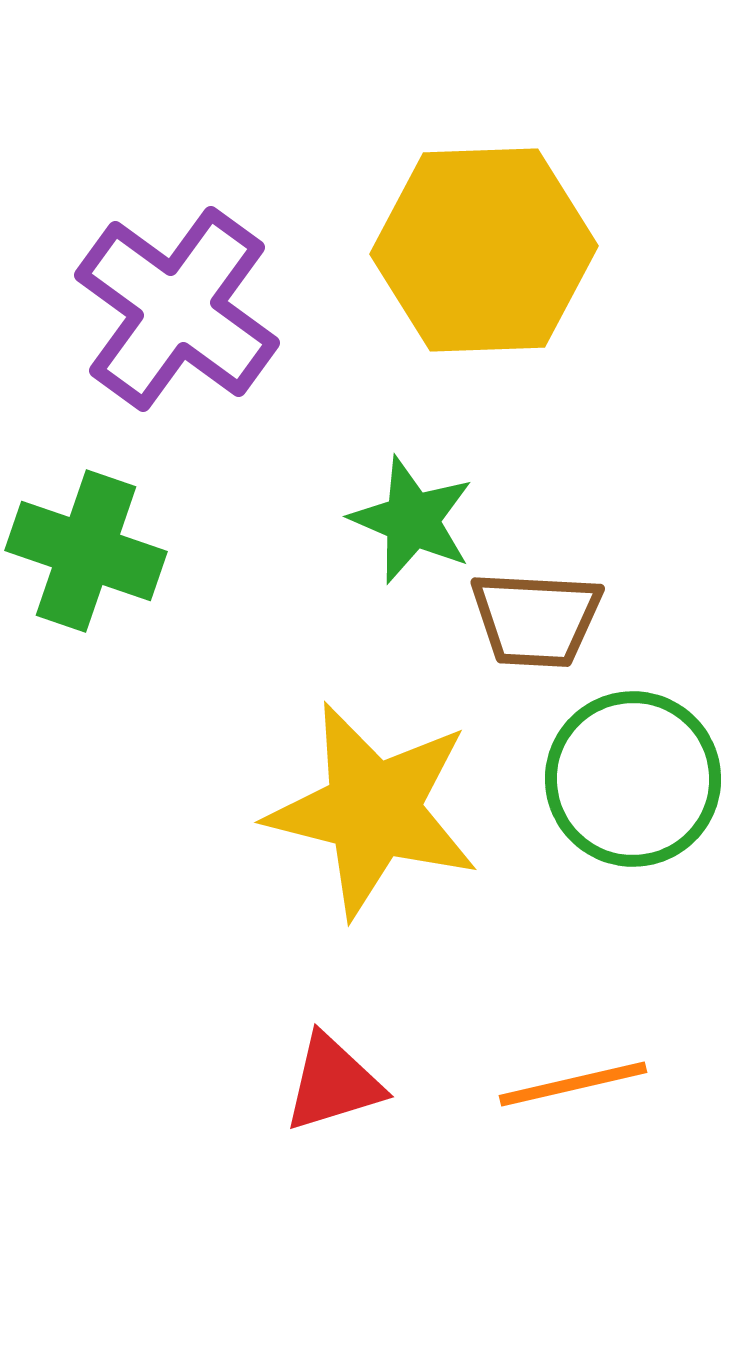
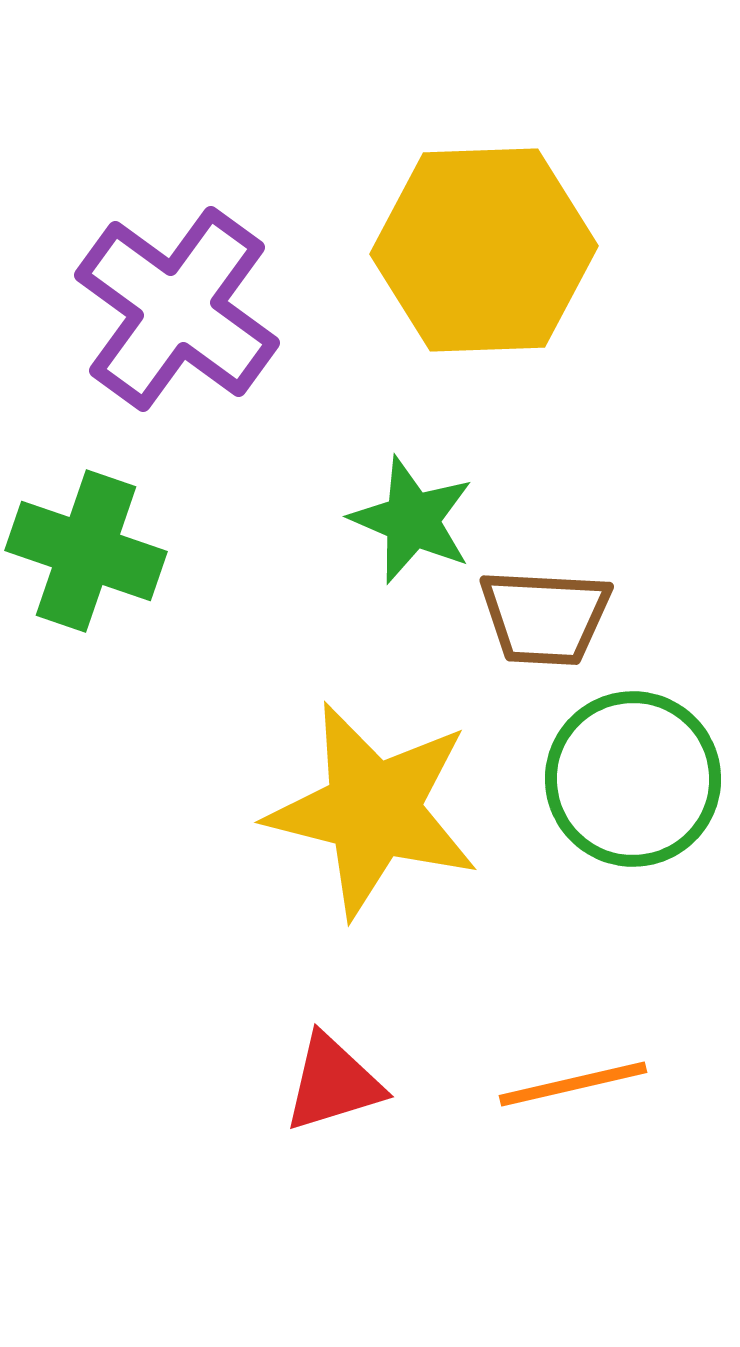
brown trapezoid: moved 9 px right, 2 px up
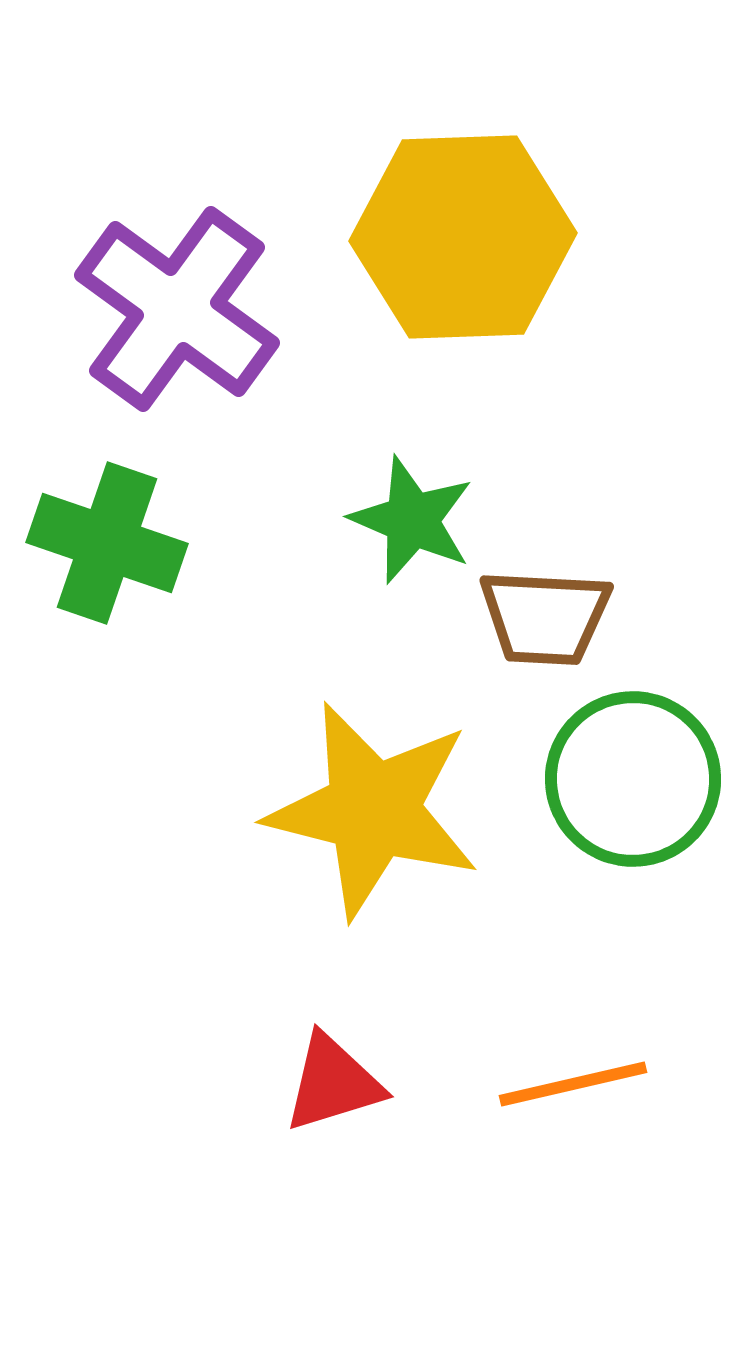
yellow hexagon: moved 21 px left, 13 px up
green cross: moved 21 px right, 8 px up
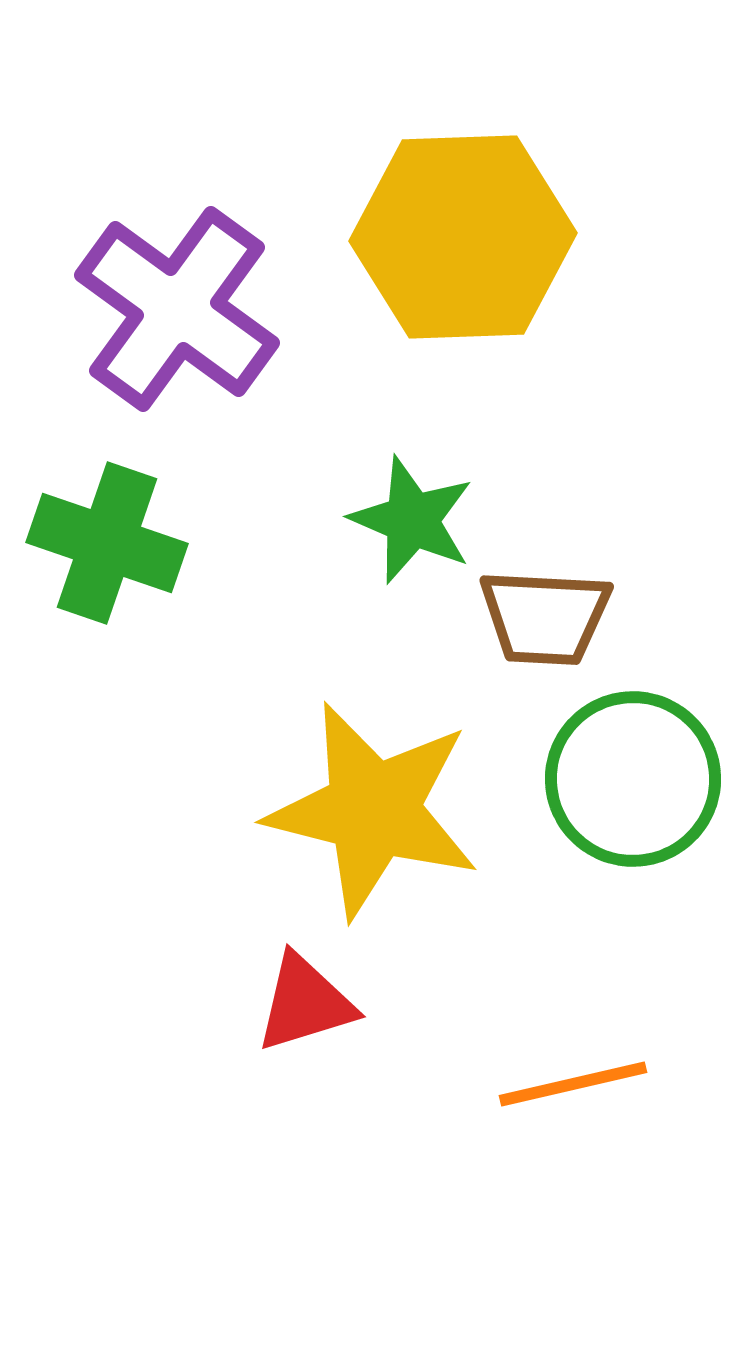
red triangle: moved 28 px left, 80 px up
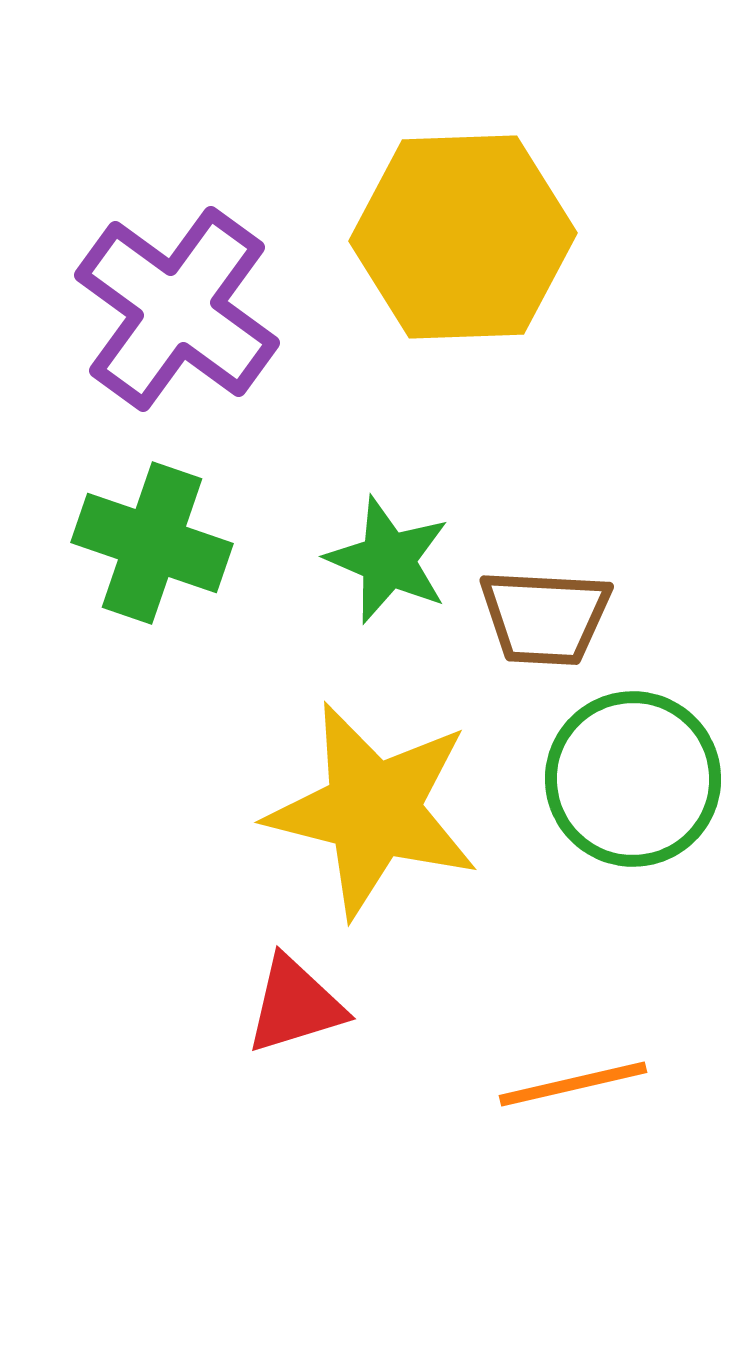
green star: moved 24 px left, 40 px down
green cross: moved 45 px right
red triangle: moved 10 px left, 2 px down
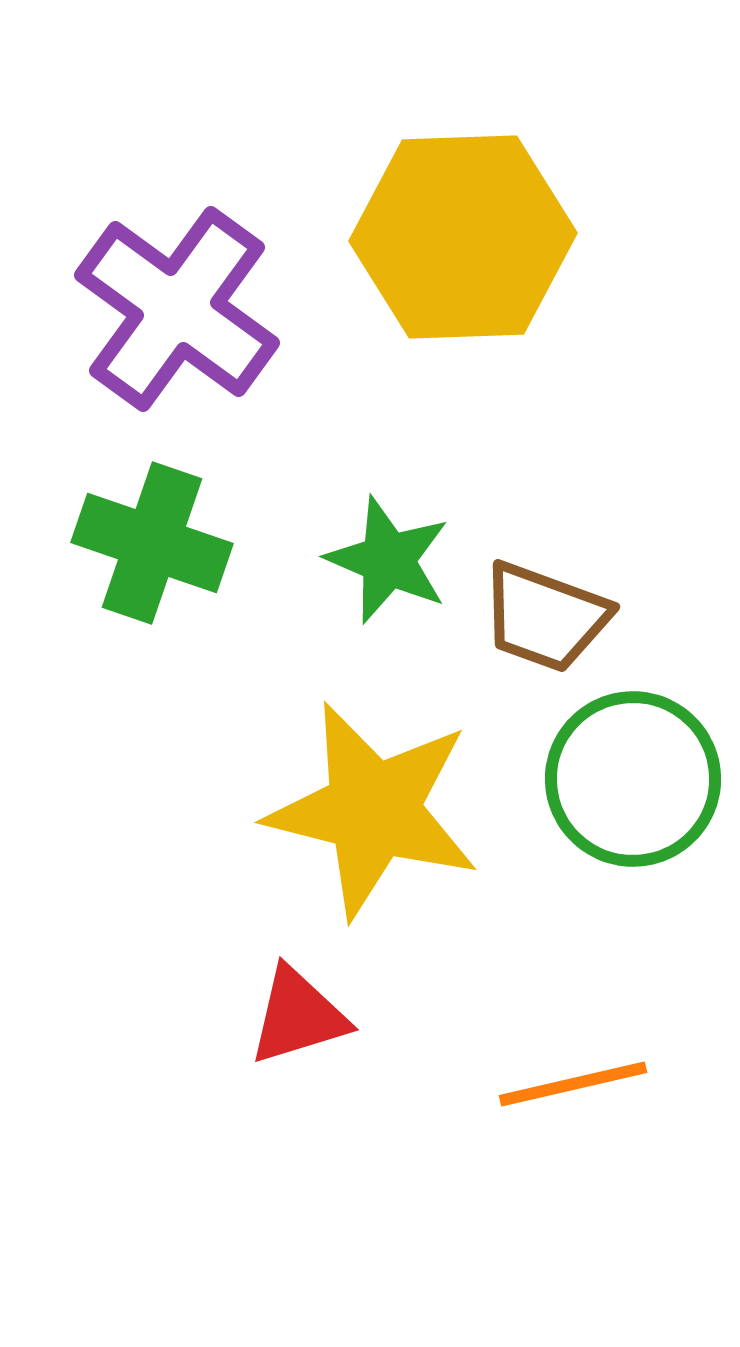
brown trapezoid: rotated 17 degrees clockwise
red triangle: moved 3 px right, 11 px down
